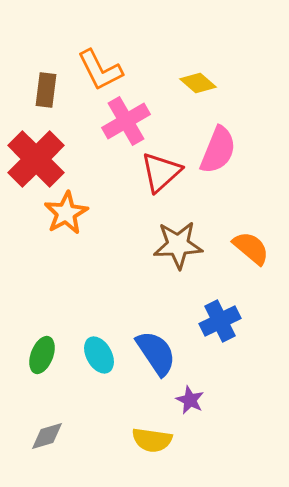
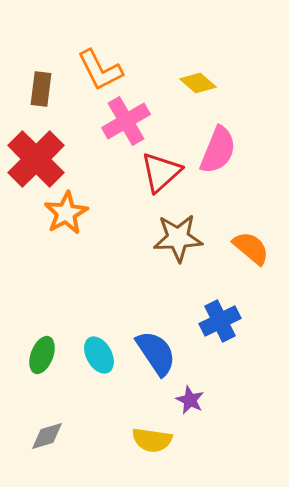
brown rectangle: moved 5 px left, 1 px up
brown star: moved 7 px up
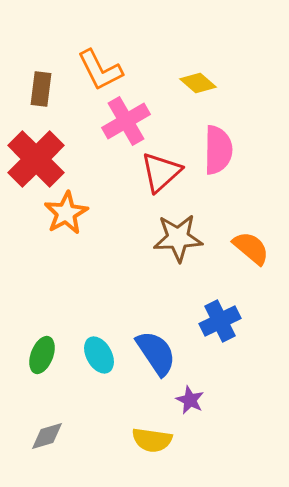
pink semicircle: rotated 21 degrees counterclockwise
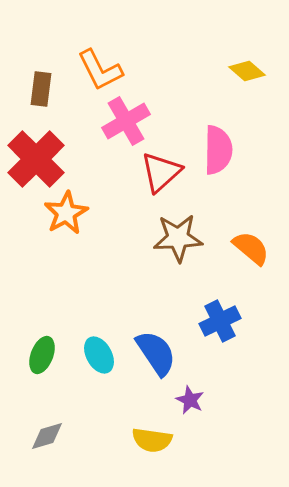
yellow diamond: moved 49 px right, 12 px up
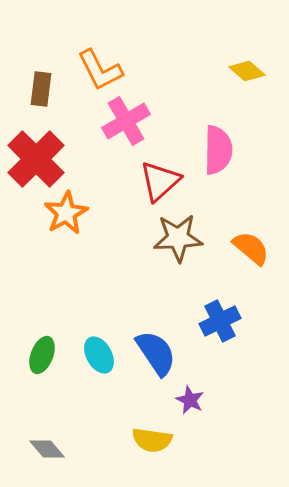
red triangle: moved 1 px left, 9 px down
gray diamond: moved 13 px down; rotated 66 degrees clockwise
